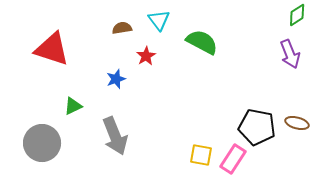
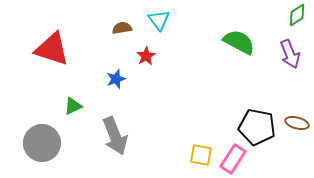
green semicircle: moved 37 px right
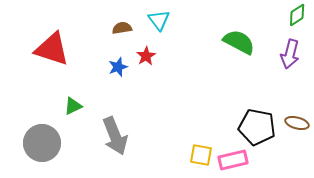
purple arrow: rotated 36 degrees clockwise
blue star: moved 2 px right, 12 px up
pink rectangle: moved 1 px down; rotated 44 degrees clockwise
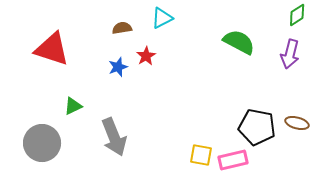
cyan triangle: moved 3 px right, 2 px up; rotated 40 degrees clockwise
gray arrow: moved 1 px left, 1 px down
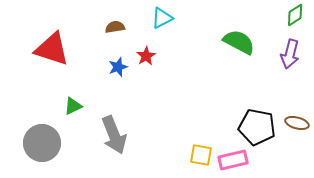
green diamond: moved 2 px left
brown semicircle: moved 7 px left, 1 px up
gray arrow: moved 2 px up
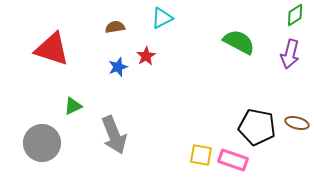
pink rectangle: rotated 32 degrees clockwise
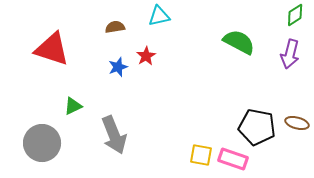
cyan triangle: moved 3 px left, 2 px up; rotated 15 degrees clockwise
pink rectangle: moved 1 px up
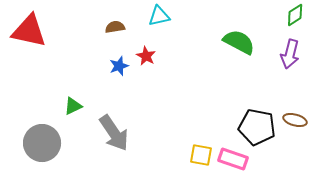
red triangle: moved 23 px left, 18 px up; rotated 6 degrees counterclockwise
red star: rotated 12 degrees counterclockwise
blue star: moved 1 px right, 1 px up
brown ellipse: moved 2 px left, 3 px up
gray arrow: moved 2 px up; rotated 12 degrees counterclockwise
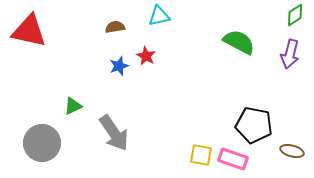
brown ellipse: moved 3 px left, 31 px down
black pentagon: moved 3 px left, 2 px up
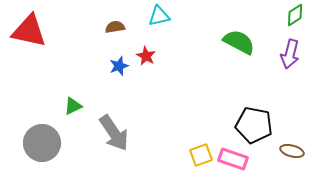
yellow square: rotated 30 degrees counterclockwise
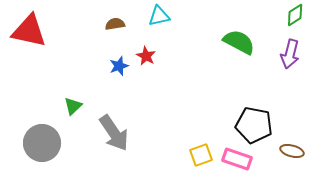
brown semicircle: moved 3 px up
green triangle: rotated 18 degrees counterclockwise
pink rectangle: moved 4 px right
